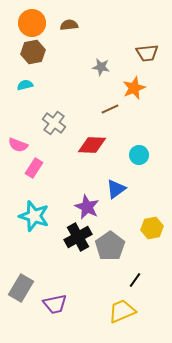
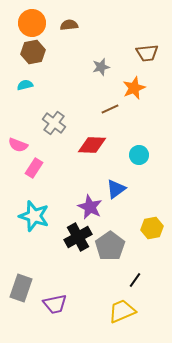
gray star: rotated 24 degrees counterclockwise
purple star: moved 3 px right
gray rectangle: rotated 12 degrees counterclockwise
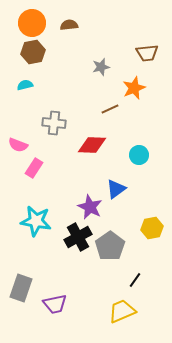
gray cross: rotated 30 degrees counterclockwise
cyan star: moved 2 px right, 5 px down; rotated 8 degrees counterclockwise
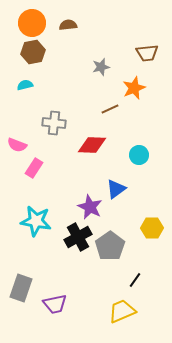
brown semicircle: moved 1 px left
pink semicircle: moved 1 px left
yellow hexagon: rotated 10 degrees clockwise
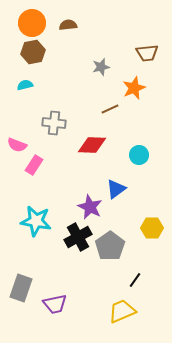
pink rectangle: moved 3 px up
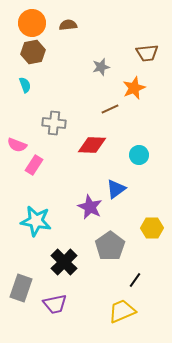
cyan semicircle: rotated 84 degrees clockwise
black cross: moved 14 px left, 25 px down; rotated 16 degrees counterclockwise
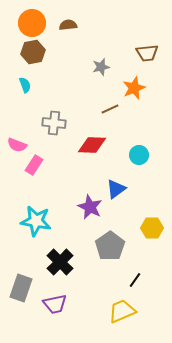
black cross: moved 4 px left
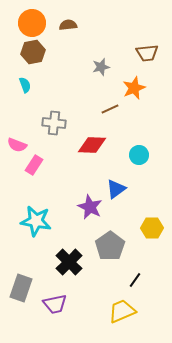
black cross: moved 9 px right
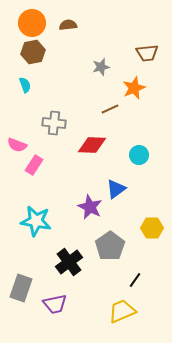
black cross: rotated 8 degrees clockwise
